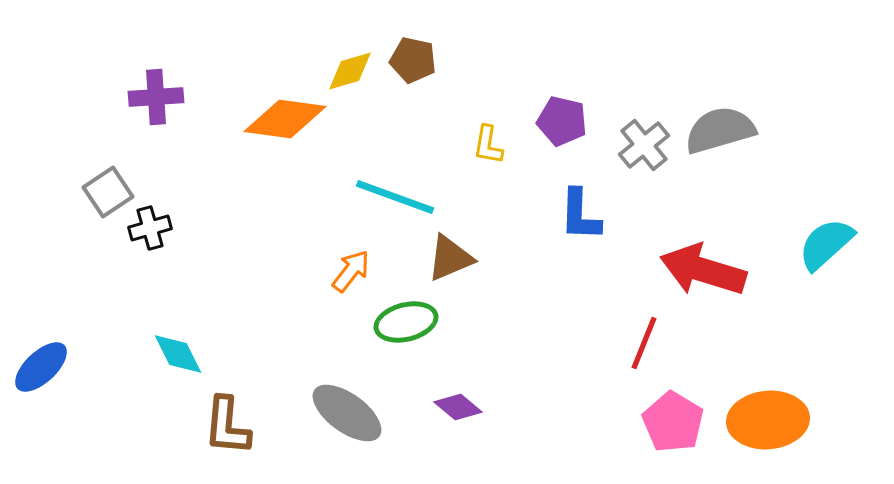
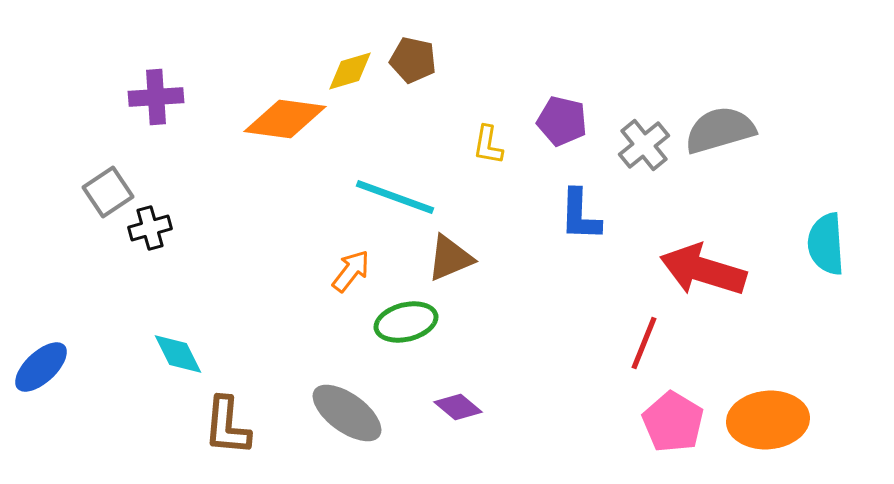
cyan semicircle: rotated 52 degrees counterclockwise
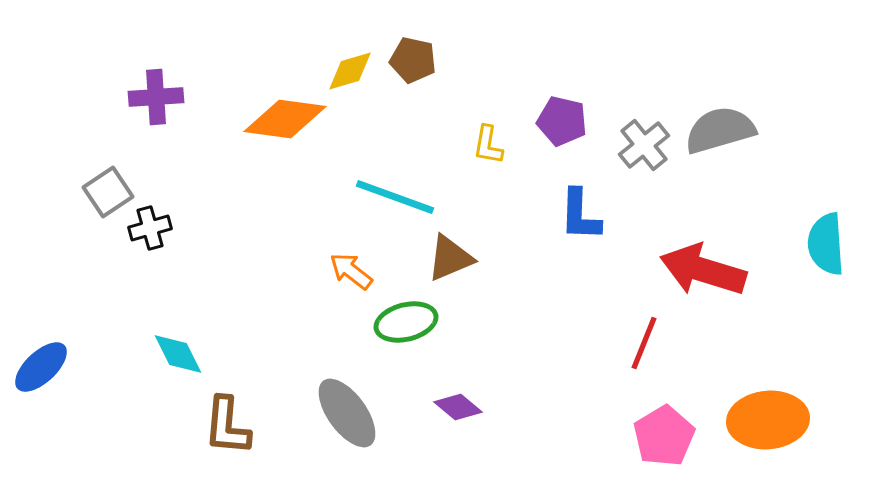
orange arrow: rotated 90 degrees counterclockwise
gray ellipse: rotated 18 degrees clockwise
pink pentagon: moved 9 px left, 14 px down; rotated 10 degrees clockwise
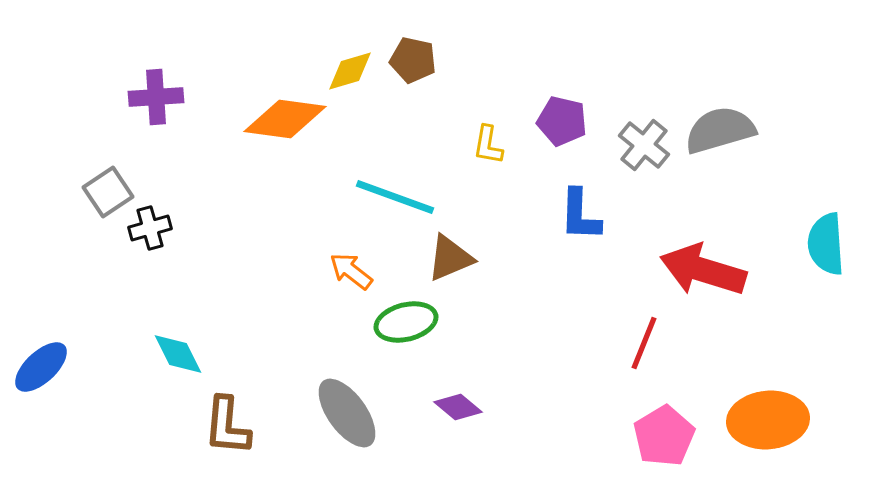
gray cross: rotated 12 degrees counterclockwise
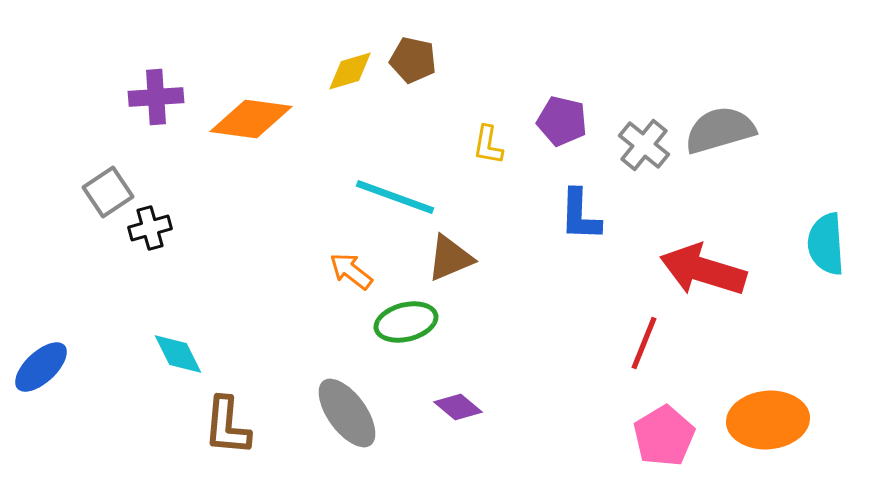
orange diamond: moved 34 px left
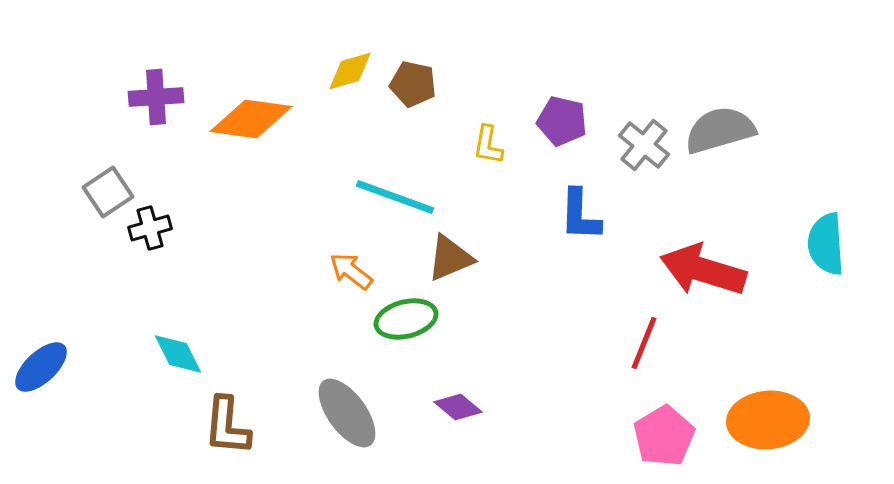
brown pentagon: moved 24 px down
green ellipse: moved 3 px up
